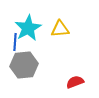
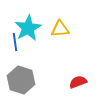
blue line: rotated 12 degrees counterclockwise
gray hexagon: moved 3 px left, 15 px down; rotated 24 degrees clockwise
red semicircle: moved 3 px right
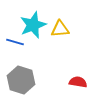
cyan star: moved 5 px right, 3 px up; rotated 8 degrees clockwise
blue line: rotated 66 degrees counterclockwise
red semicircle: rotated 30 degrees clockwise
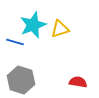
yellow triangle: rotated 12 degrees counterclockwise
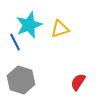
cyan star: moved 4 px left
blue line: rotated 48 degrees clockwise
red semicircle: rotated 66 degrees counterclockwise
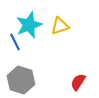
yellow triangle: moved 3 px up
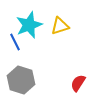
red semicircle: moved 1 px down
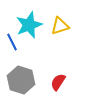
blue line: moved 3 px left
red semicircle: moved 20 px left, 1 px up
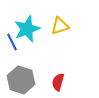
cyan star: moved 2 px left, 4 px down
red semicircle: rotated 18 degrees counterclockwise
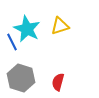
cyan star: rotated 24 degrees counterclockwise
gray hexagon: moved 2 px up
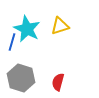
blue line: rotated 42 degrees clockwise
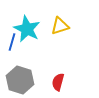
gray hexagon: moved 1 px left, 2 px down
